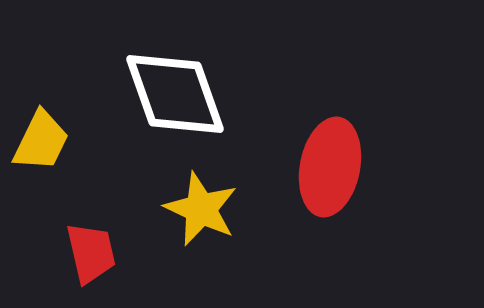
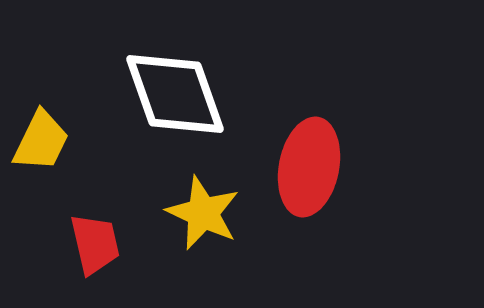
red ellipse: moved 21 px left
yellow star: moved 2 px right, 4 px down
red trapezoid: moved 4 px right, 9 px up
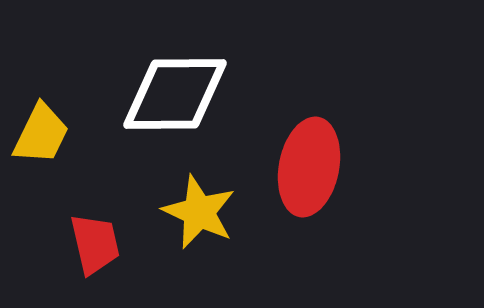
white diamond: rotated 71 degrees counterclockwise
yellow trapezoid: moved 7 px up
yellow star: moved 4 px left, 1 px up
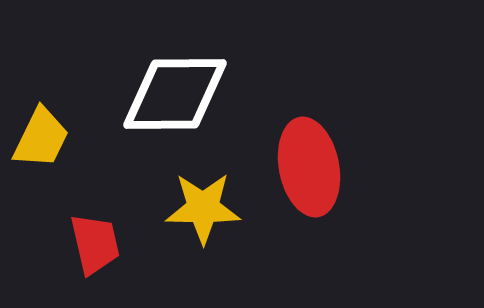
yellow trapezoid: moved 4 px down
red ellipse: rotated 22 degrees counterclockwise
yellow star: moved 4 px right, 4 px up; rotated 24 degrees counterclockwise
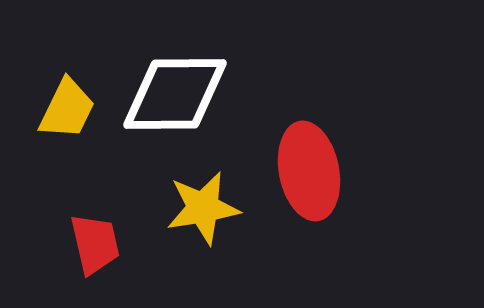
yellow trapezoid: moved 26 px right, 29 px up
red ellipse: moved 4 px down
yellow star: rotated 10 degrees counterclockwise
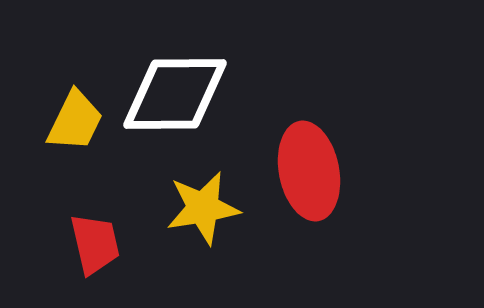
yellow trapezoid: moved 8 px right, 12 px down
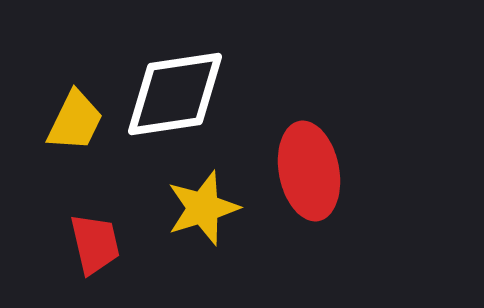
white diamond: rotated 8 degrees counterclockwise
yellow star: rotated 8 degrees counterclockwise
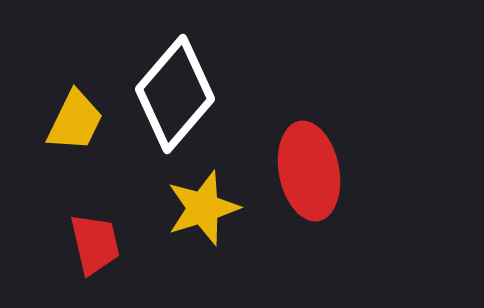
white diamond: rotated 41 degrees counterclockwise
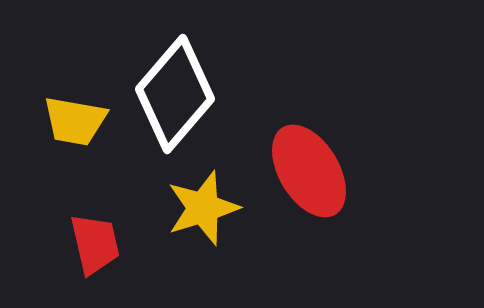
yellow trapezoid: rotated 74 degrees clockwise
red ellipse: rotated 20 degrees counterclockwise
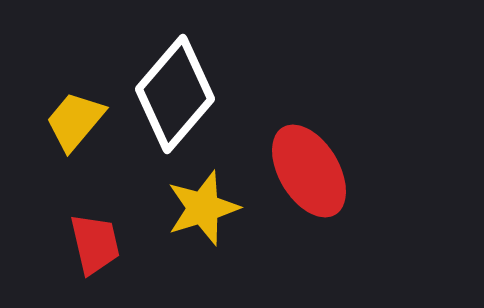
yellow trapezoid: rotated 120 degrees clockwise
